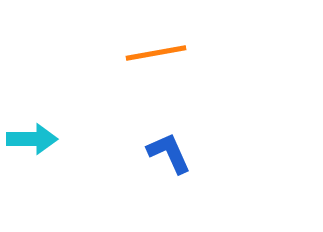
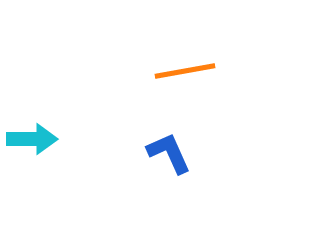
orange line: moved 29 px right, 18 px down
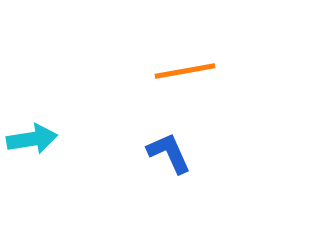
cyan arrow: rotated 9 degrees counterclockwise
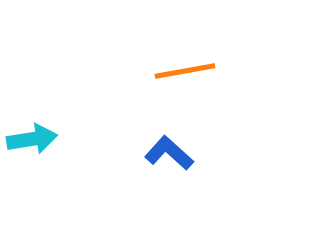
blue L-shape: rotated 24 degrees counterclockwise
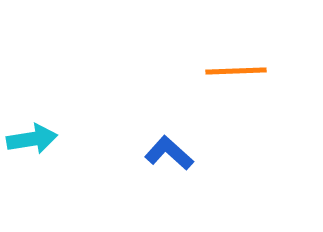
orange line: moved 51 px right; rotated 8 degrees clockwise
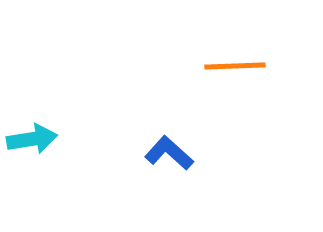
orange line: moved 1 px left, 5 px up
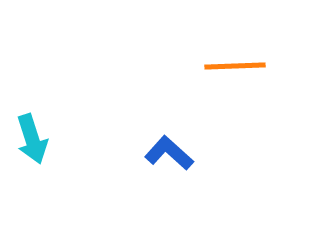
cyan arrow: rotated 81 degrees clockwise
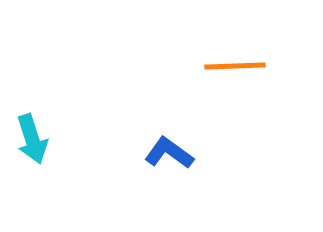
blue L-shape: rotated 6 degrees counterclockwise
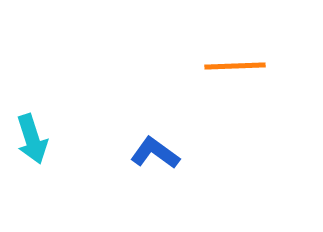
blue L-shape: moved 14 px left
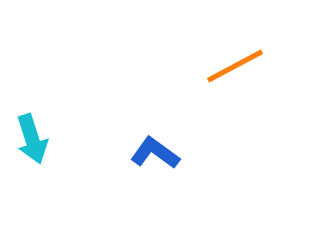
orange line: rotated 26 degrees counterclockwise
